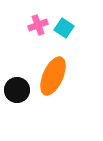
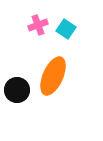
cyan square: moved 2 px right, 1 px down
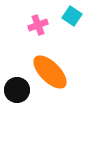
cyan square: moved 6 px right, 13 px up
orange ellipse: moved 3 px left, 4 px up; rotated 69 degrees counterclockwise
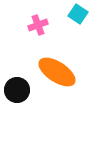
cyan square: moved 6 px right, 2 px up
orange ellipse: moved 7 px right; rotated 12 degrees counterclockwise
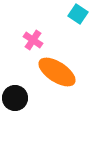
pink cross: moved 5 px left, 15 px down; rotated 36 degrees counterclockwise
black circle: moved 2 px left, 8 px down
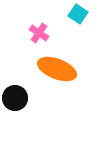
pink cross: moved 6 px right, 7 px up
orange ellipse: moved 3 px up; rotated 12 degrees counterclockwise
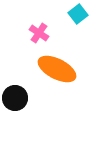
cyan square: rotated 18 degrees clockwise
orange ellipse: rotated 6 degrees clockwise
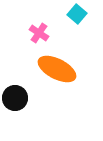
cyan square: moved 1 px left; rotated 12 degrees counterclockwise
